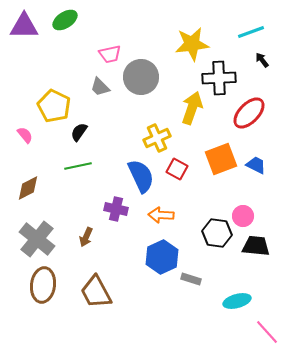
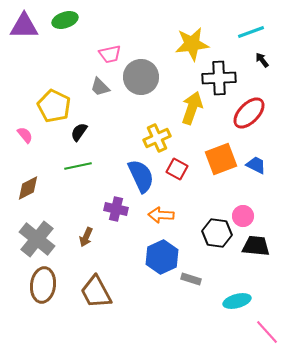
green ellipse: rotated 15 degrees clockwise
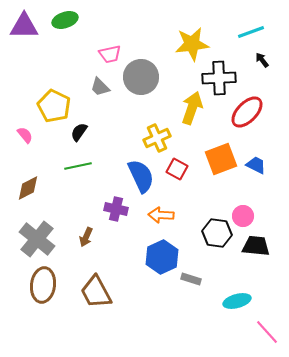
red ellipse: moved 2 px left, 1 px up
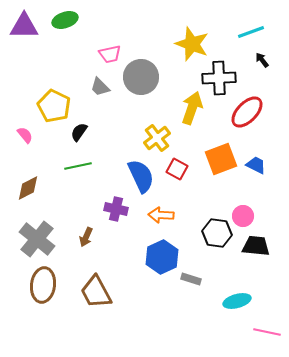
yellow star: rotated 28 degrees clockwise
yellow cross: rotated 12 degrees counterclockwise
pink line: rotated 36 degrees counterclockwise
